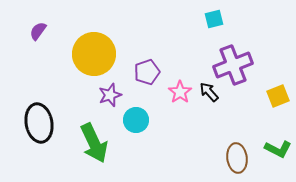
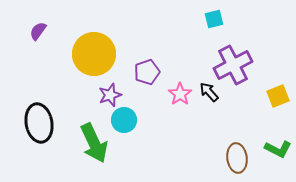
purple cross: rotated 6 degrees counterclockwise
pink star: moved 2 px down
cyan circle: moved 12 px left
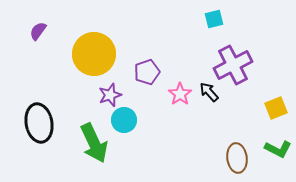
yellow square: moved 2 px left, 12 px down
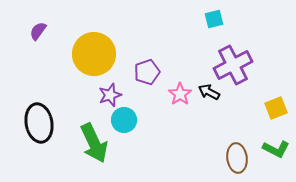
black arrow: rotated 20 degrees counterclockwise
green L-shape: moved 2 px left
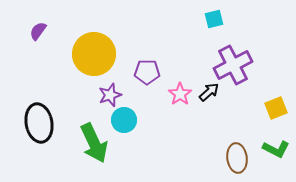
purple pentagon: rotated 20 degrees clockwise
black arrow: rotated 110 degrees clockwise
